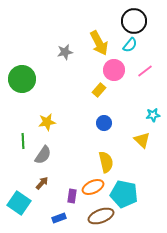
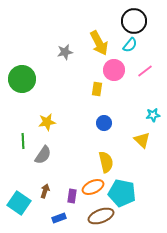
yellow rectangle: moved 2 px left, 1 px up; rotated 32 degrees counterclockwise
brown arrow: moved 3 px right, 8 px down; rotated 24 degrees counterclockwise
cyan pentagon: moved 2 px left, 1 px up
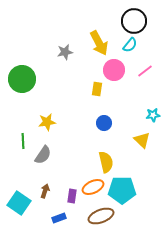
cyan pentagon: moved 3 px up; rotated 12 degrees counterclockwise
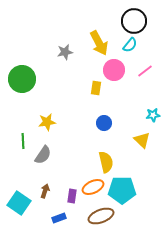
yellow rectangle: moved 1 px left, 1 px up
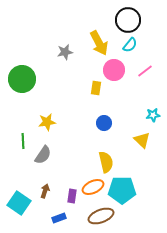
black circle: moved 6 px left, 1 px up
